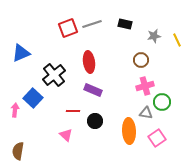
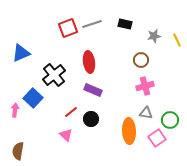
green circle: moved 8 px right, 18 px down
red line: moved 2 px left, 1 px down; rotated 40 degrees counterclockwise
black circle: moved 4 px left, 2 px up
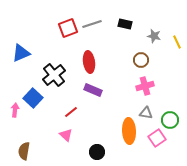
gray star: rotated 24 degrees clockwise
yellow line: moved 2 px down
black circle: moved 6 px right, 33 px down
brown semicircle: moved 6 px right
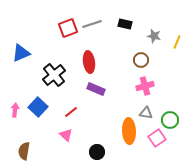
yellow line: rotated 48 degrees clockwise
purple rectangle: moved 3 px right, 1 px up
blue square: moved 5 px right, 9 px down
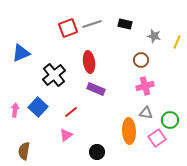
pink triangle: rotated 40 degrees clockwise
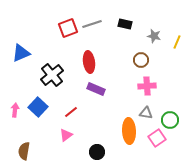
black cross: moved 2 px left
pink cross: moved 2 px right; rotated 12 degrees clockwise
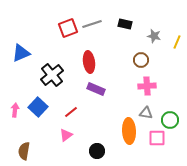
pink square: rotated 36 degrees clockwise
black circle: moved 1 px up
